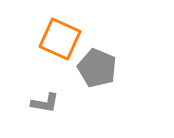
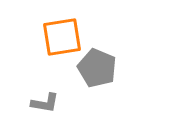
orange square: moved 2 px right, 2 px up; rotated 33 degrees counterclockwise
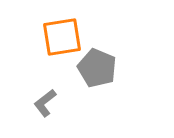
gray L-shape: rotated 132 degrees clockwise
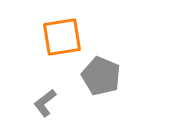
gray pentagon: moved 4 px right, 8 px down
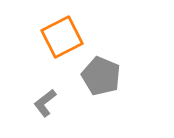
orange square: rotated 18 degrees counterclockwise
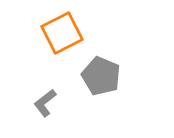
orange square: moved 4 px up
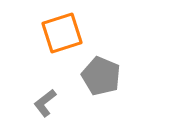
orange square: rotated 9 degrees clockwise
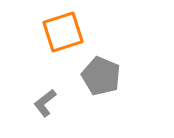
orange square: moved 1 px right, 1 px up
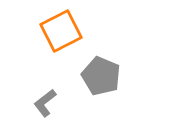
orange square: moved 2 px left, 1 px up; rotated 9 degrees counterclockwise
